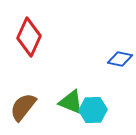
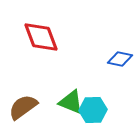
red diamond: moved 12 px right; rotated 45 degrees counterclockwise
brown semicircle: rotated 16 degrees clockwise
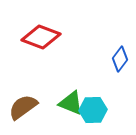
red diamond: rotated 48 degrees counterclockwise
blue diamond: rotated 65 degrees counterclockwise
green triangle: moved 1 px down
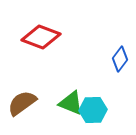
brown semicircle: moved 1 px left, 4 px up
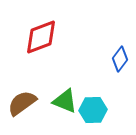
red diamond: rotated 42 degrees counterclockwise
green triangle: moved 6 px left, 2 px up
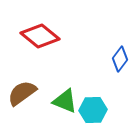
red diamond: moved 1 px left, 1 px up; rotated 60 degrees clockwise
brown semicircle: moved 10 px up
